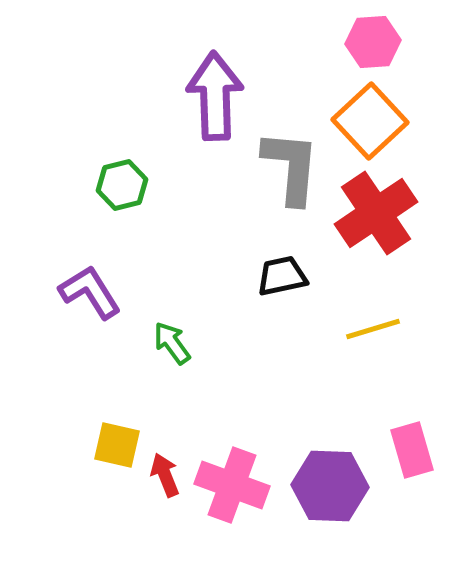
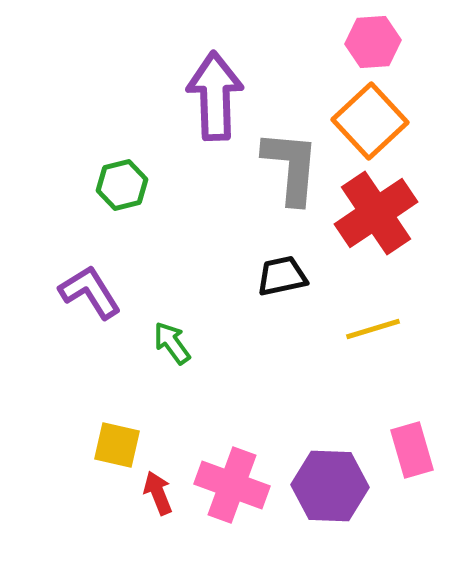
red arrow: moved 7 px left, 18 px down
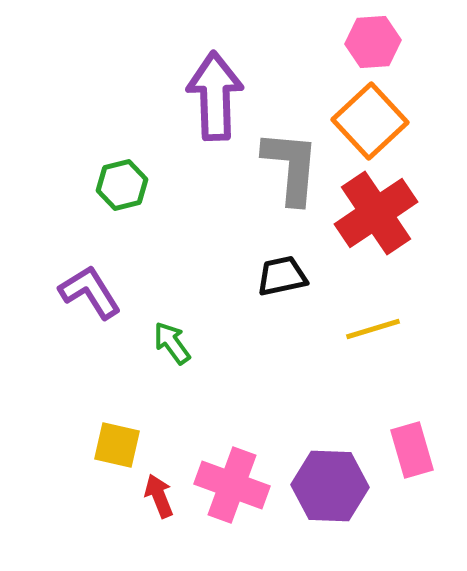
red arrow: moved 1 px right, 3 px down
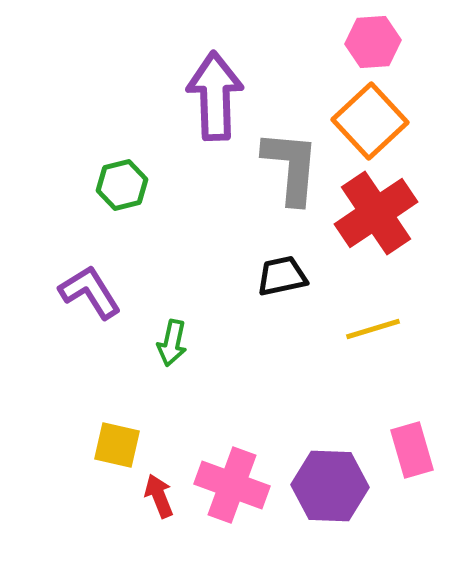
green arrow: rotated 132 degrees counterclockwise
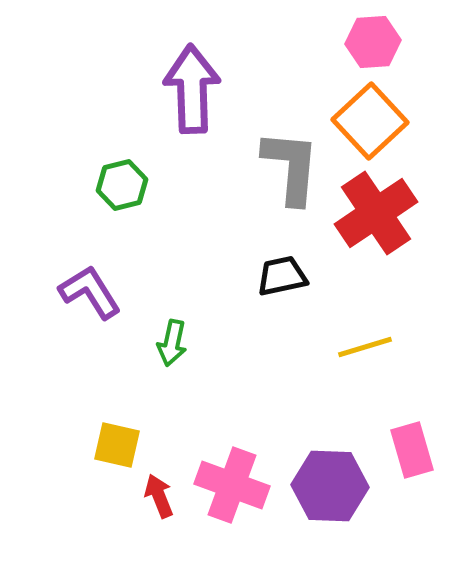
purple arrow: moved 23 px left, 7 px up
yellow line: moved 8 px left, 18 px down
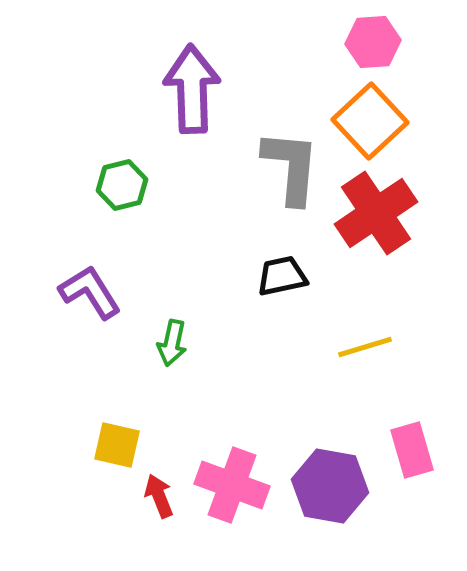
purple hexagon: rotated 8 degrees clockwise
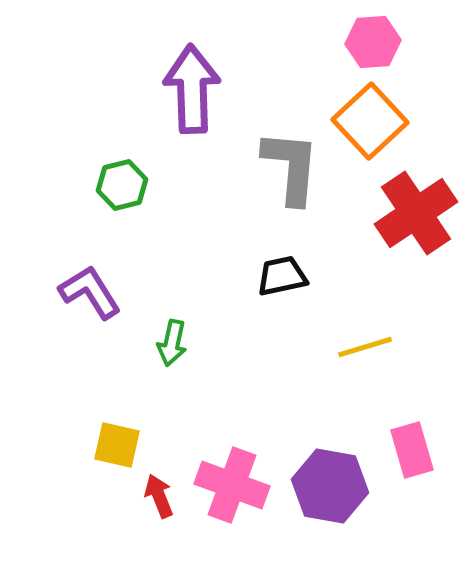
red cross: moved 40 px right
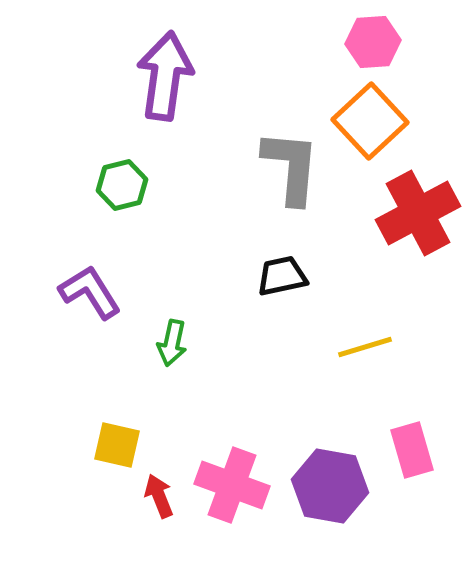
purple arrow: moved 27 px left, 13 px up; rotated 10 degrees clockwise
red cross: moved 2 px right; rotated 6 degrees clockwise
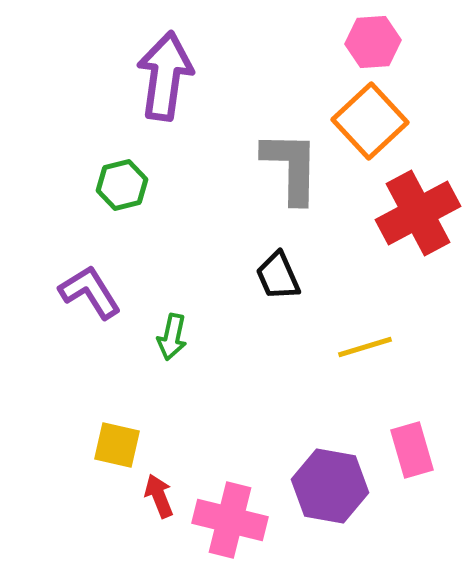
gray L-shape: rotated 4 degrees counterclockwise
black trapezoid: moved 4 px left; rotated 102 degrees counterclockwise
green arrow: moved 6 px up
pink cross: moved 2 px left, 35 px down; rotated 6 degrees counterclockwise
